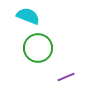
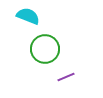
green circle: moved 7 px right, 1 px down
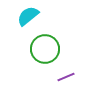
cyan semicircle: rotated 60 degrees counterclockwise
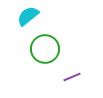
purple line: moved 6 px right
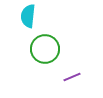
cyan semicircle: rotated 45 degrees counterclockwise
